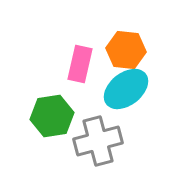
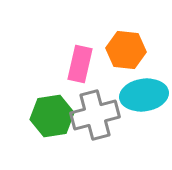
cyan ellipse: moved 18 px right, 6 px down; rotated 30 degrees clockwise
gray cross: moved 3 px left, 26 px up
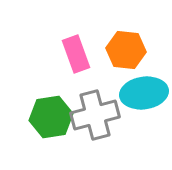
pink rectangle: moved 4 px left, 10 px up; rotated 33 degrees counterclockwise
cyan ellipse: moved 2 px up
green hexagon: moved 1 px left, 1 px down
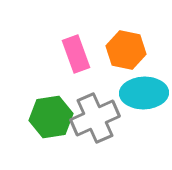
orange hexagon: rotated 6 degrees clockwise
cyan ellipse: rotated 6 degrees clockwise
gray cross: moved 3 px down; rotated 9 degrees counterclockwise
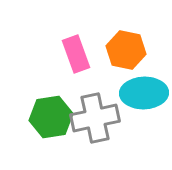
gray cross: rotated 12 degrees clockwise
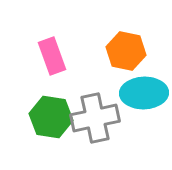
orange hexagon: moved 1 px down
pink rectangle: moved 24 px left, 2 px down
green hexagon: rotated 18 degrees clockwise
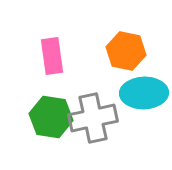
pink rectangle: rotated 12 degrees clockwise
gray cross: moved 2 px left
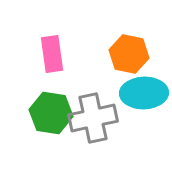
orange hexagon: moved 3 px right, 3 px down
pink rectangle: moved 2 px up
green hexagon: moved 4 px up
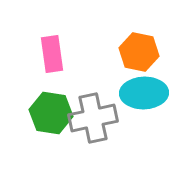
orange hexagon: moved 10 px right, 2 px up
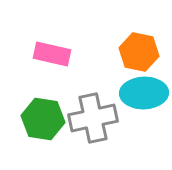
pink rectangle: rotated 69 degrees counterclockwise
green hexagon: moved 8 px left, 6 px down
